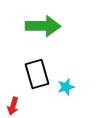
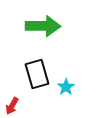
cyan star: rotated 18 degrees counterclockwise
red arrow: moved 1 px left; rotated 12 degrees clockwise
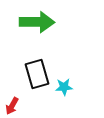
green arrow: moved 6 px left, 4 px up
cyan star: moved 2 px left; rotated 30 degrees clockwise
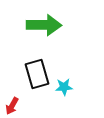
green arrow: moved 7 px right, 3 px down
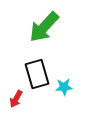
green arrow: moved 2 px down; rotated 132 degrees clockwise
red arrow: moved 4 px right, 7 px up
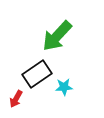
green arrow: moved 13 px right, 9 px down
black rectangle: rotated 72 degrees clockwise
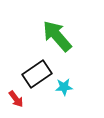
green arrow: rotated 96 degrees clockwise
red arrow: rotated 66 degrees counterclockwise
